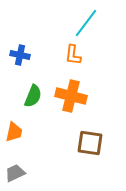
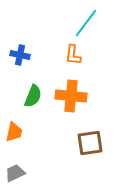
orange cross: rotated 8 degrees counterclockwise
brown square: rotated 16 degrees counterclockwise
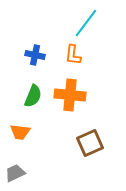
blue cross: moved 15 px right
orange cross: moved 1 px left, 1 px up
orange trapezoid: moved 6 px right; rotated 85 degrees clockwise
brown square: rotated 16 degrees counterclockwise
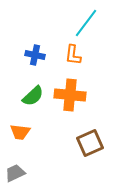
green semicircle: rotated 25 degrees clockwise
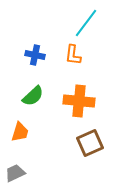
orange cross: moved 9 px right, 6 px down
orange trapezoid: rotated 80 degrees counterclockwise
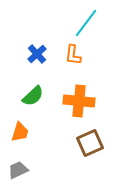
blue cross: moved 2 px right, 1 px up; rotated 36 degrees clockwise
gray trapezoid: moved 3 px right, 3 px up
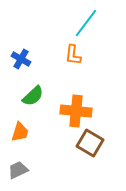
blue cross: moved 16 px left, 5 px down; rotated 18 degrees counterclockwise
orange cross: moved 3 px left, 10 px down
brown square: rotated 36 degrees counterclockwise
